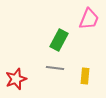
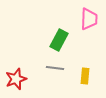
pink trapezoid: rotated 20 degrees counterclockwise
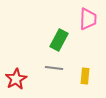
pink trapezoid: moved 1 px left
gray line: moved 1 px left
red star: rotated 10 degrees counterclockwise
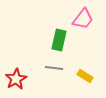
pink trapezoid: moved 5 px left; rotated 35 degrees clockwise
green rectangle: rotated 15 degrees counterclockwise
yellow rectangle: rotated 63 degrees counterclockwise
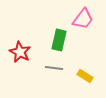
red star: moved 4 px right, 27 px up; rotated 15 degrees counterclockwise
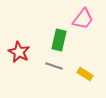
red star: moved 1 px left
gray line: moved 2 px up; rotated 12 degrees clockwise
yellow rectangle: moved 2 px up
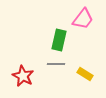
red star: moved 4 px right, 24 px down
gray line: moved 2 px right, 2 px up; rotated 18 degrees counterclockwise
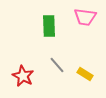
pink trapezoid: moved 2 px right, 2 px up; rotated 60 degrees clockwise
green rectangle: moved 10 px left, 14 px up; rotated 15 degrees counterclockwise
gray line: moved 1 px right, 1 px down; rotated 48 degrees clockwise
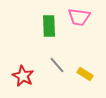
pink trapezoid: moved 6 px left
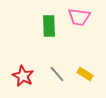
gray line: moved 9 px down
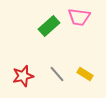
green rectangle: rotated 50 degrees clockwise
red star: rotated 30 degrees clockwise
